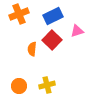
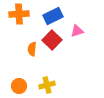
orange cross: rotated 18 degrees clockwise
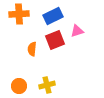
red square: moved 3 px right; rotated 24 degrees clockwise
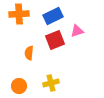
orange semicircle: moved 3 px left, 4 px down
yellow cross: moved 4 px right, 2 px up
